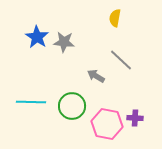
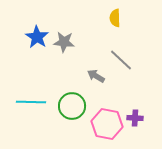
yellow semicircle: rotated 12 degrees counterclockwise
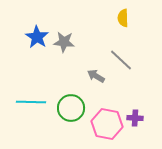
yellow semicircle: moved 8 px right
green circle: moved 1 px left, 2 px down
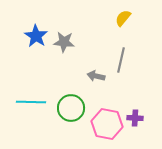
yellow semicircle: rotated 42 degrees clockwise
blue star: moved 1 px left, 1 px up
gray line: rotated 60 degrees clockwise
gray arrow: rotated 18 degrees counterclockwise
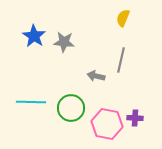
yellow semicircle: rotated 18 degrees counterclockwise
blue star: moved 2 px left
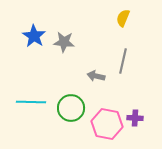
gray line: moved 2 px right, 1 px down
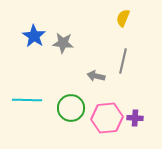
gray star: moved 1 px left, 1 px down
cyan line: moved 4 px left, 2 px up
pink hexagon: moved 6 px up; rotated 16 degrees counterclockwise
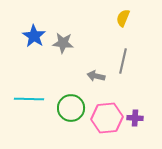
cyan line: moved 2 px right, 1 px up
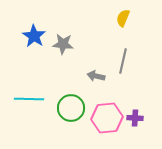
gray star: moved 1 px down
